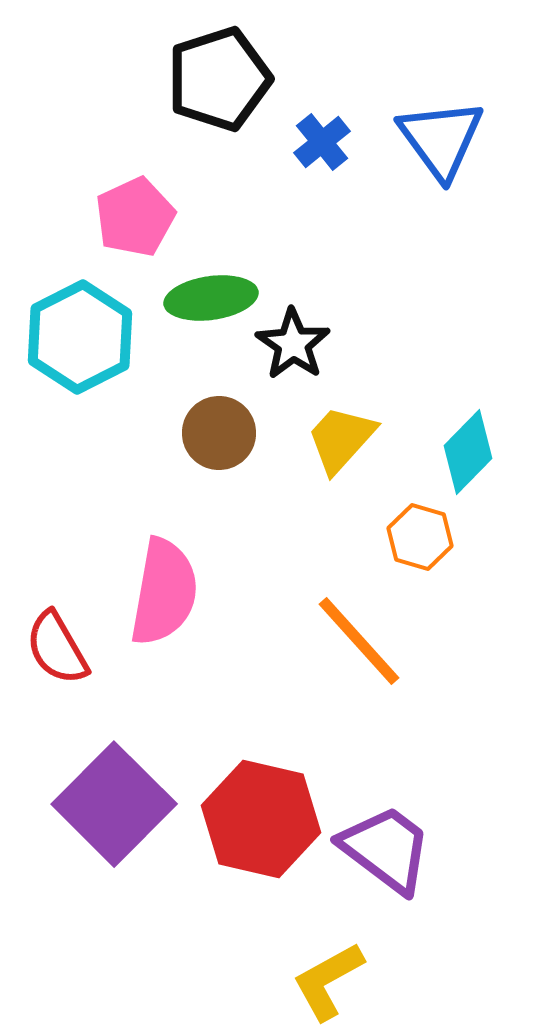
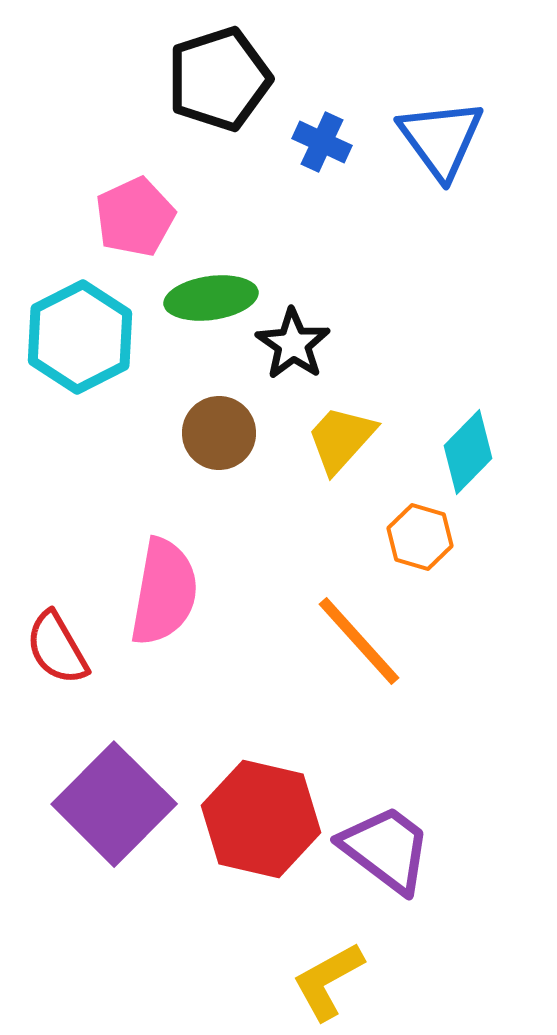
blue cross: rotated 26 degrees counterclockwise
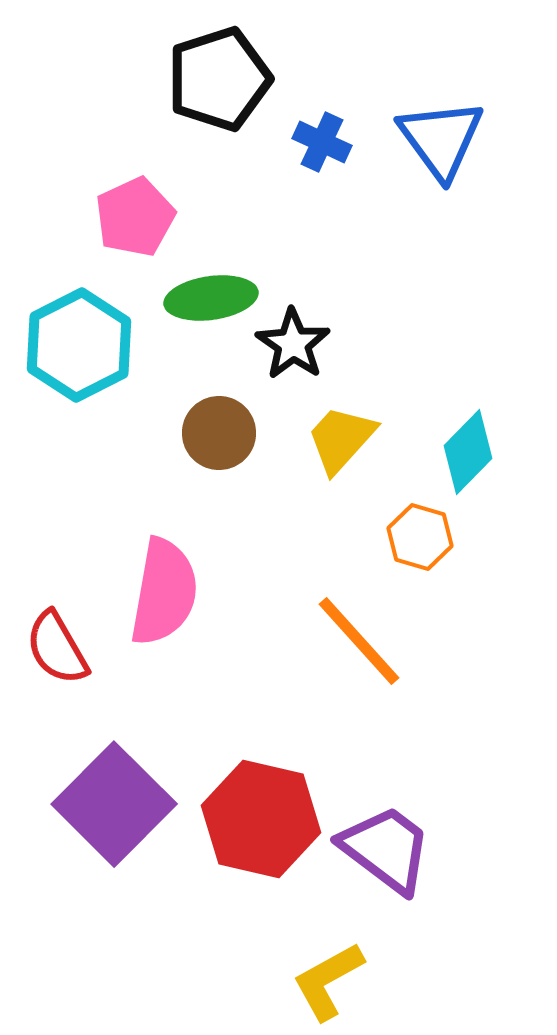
cyan hexagon: moved 1 px left, 8 px down
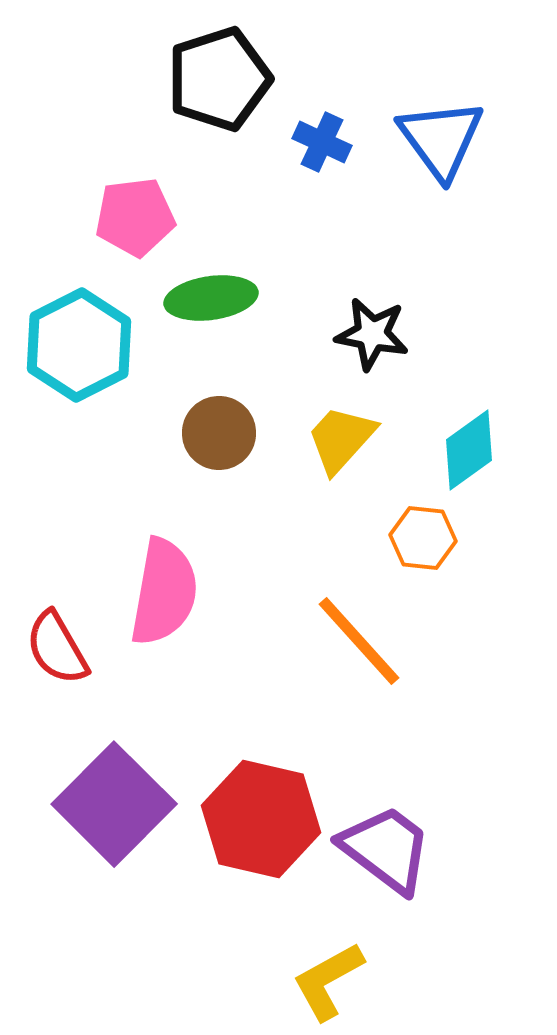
pink pentagon: rotated 18 degrees clockwise
black star: moved 79 px right, 10 px up; rotated 24 degrees counterclockwise
cyan diamond: moved 1 px right, 2 px up; rotated 10 degrees clockwise
orange hexagon: moved 3 px right, 1 px down; rotated 10 degrees counterclockwise
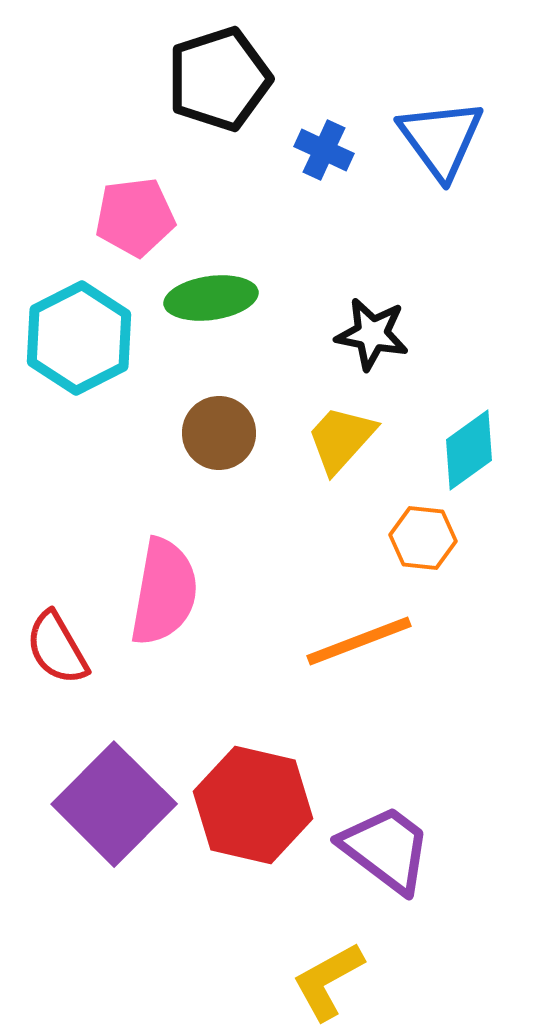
blue cross: moved 2 px right, 8 px down
cyan hexagon: moved 7 px up
orange line: rotated 69 degrees counterclockwise
red hexagon: moved 8 px left, 14 px up
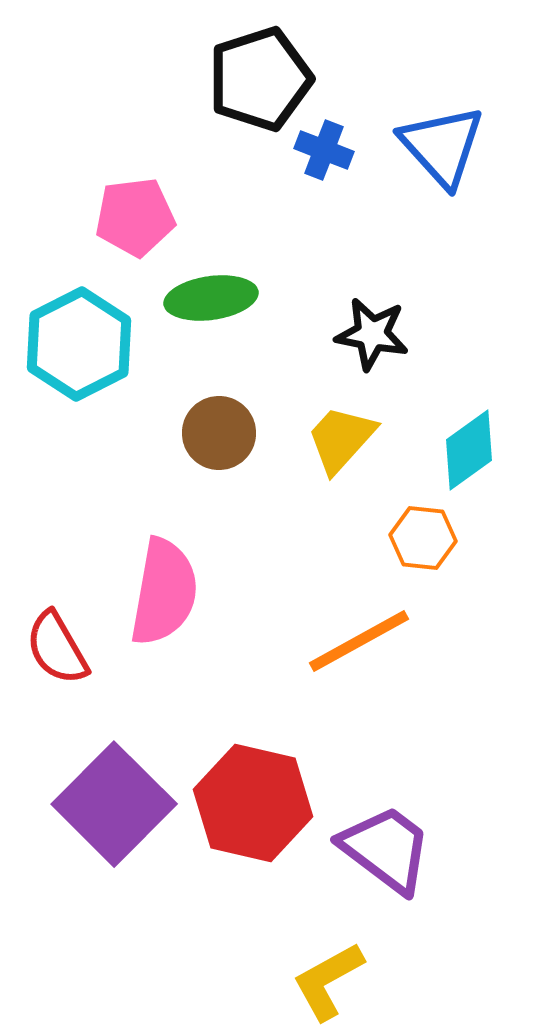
black pentagon: moved 41 px right
blue triangle: moved 1 px right, 7 px down; rotated 6 degrees counterclockwise
blue cross: rotated 4 degrees counterclockwise
cyan hexagon: moved 6 px down
orange line: rotated 8 degrees counterclockwise
red hexagon: moved 2 px up
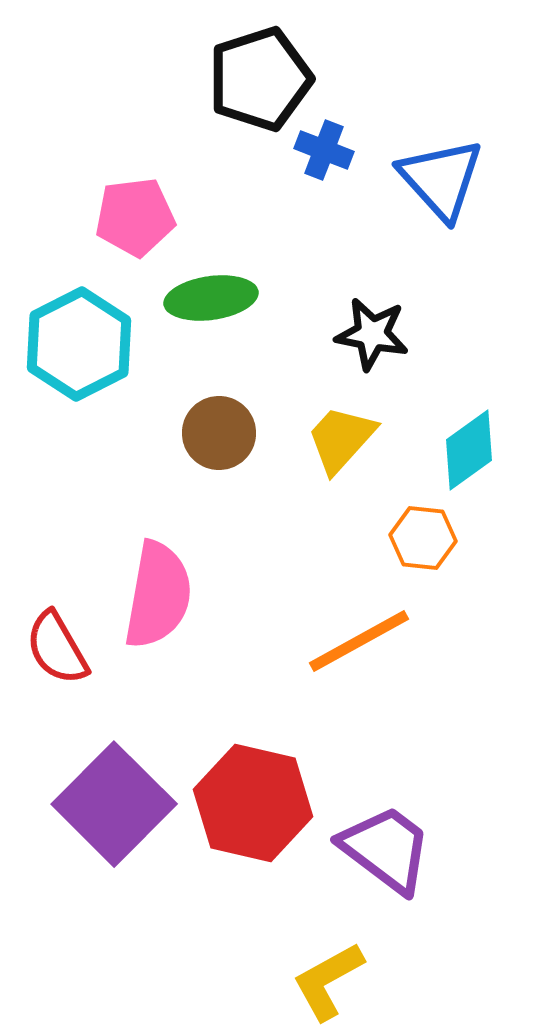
blue triangle: moved 1 px left, 33 px down
pink semicircle: moved 6 px left, 3 px down
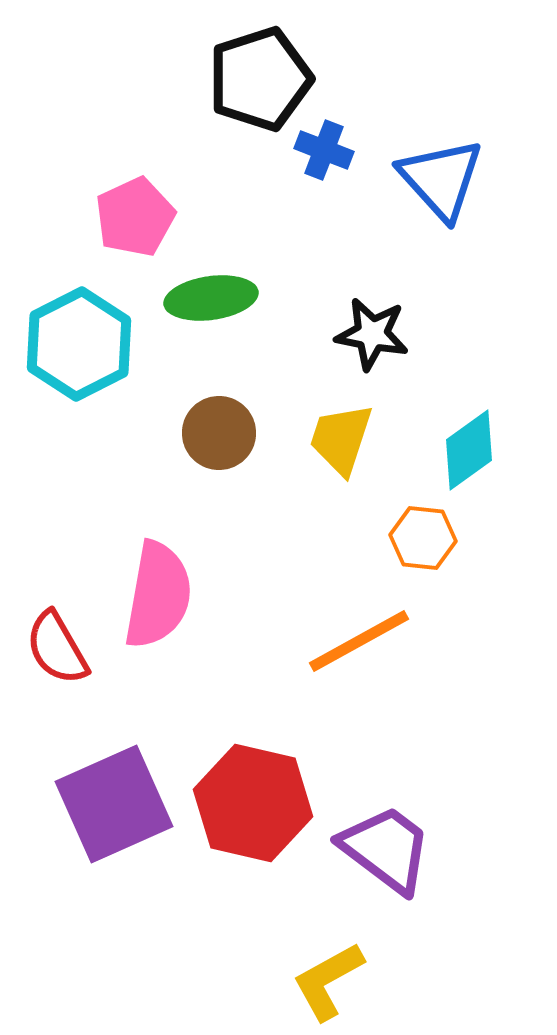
pink pentagon: rotated 18 degrees counterclockwise
yellow trapezoid: rotated 24 degrees counterclockwise
purple square: rotated 21 degrees clockwise
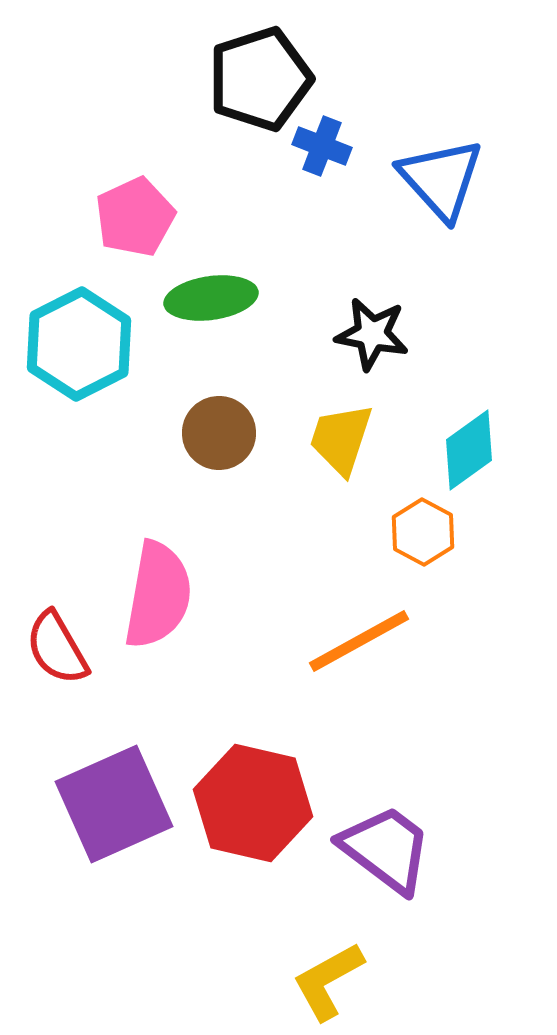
blue cross: moved 2 px left, 4 px up
orange hexagon: moved 6 px up; rotated 22 degrees clockwise
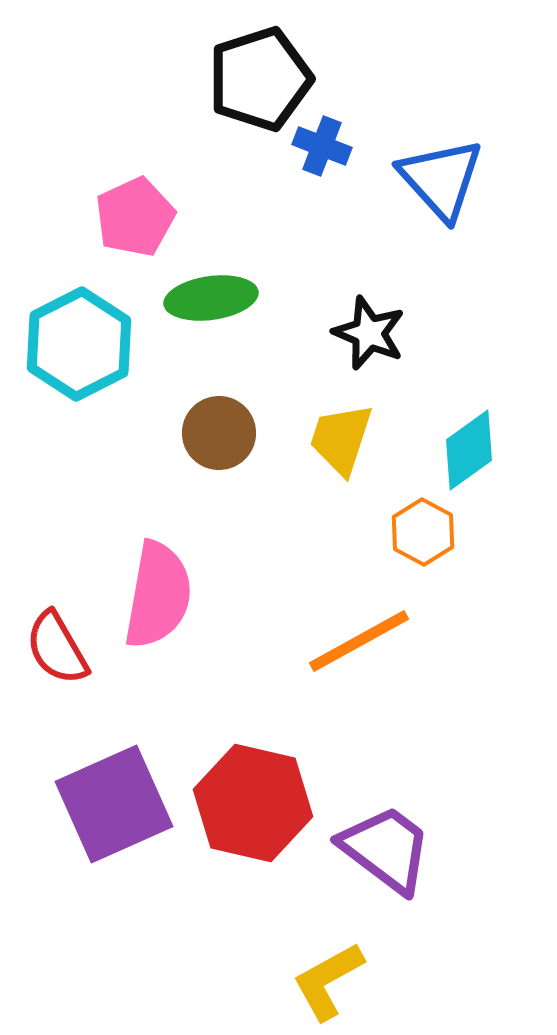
black star: moved 3 px left, 1 px up; rotated 12 degrees clockwise
